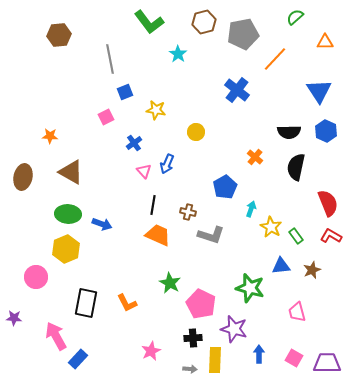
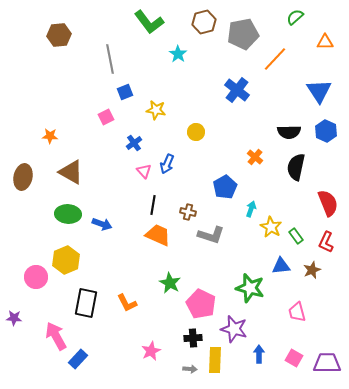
red L-shape at (331, 236): moved 5 px left, 6 px down; rotated 95 degrees counterclockwise
yellow hexagon at (66, 249): moved 11 px down
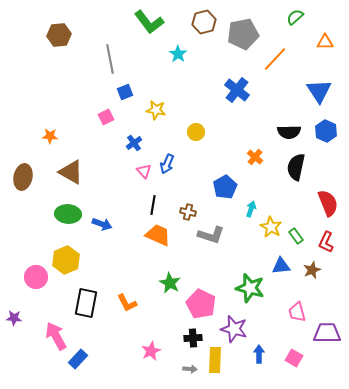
purple trapezoid at (327, 363): moved 30 px up
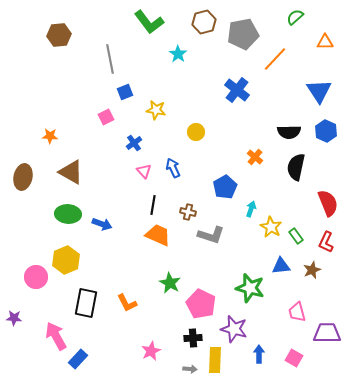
blue arrow at (167, 164): moved 6 px right, 4 px down; rotated 132 degrees clockwise
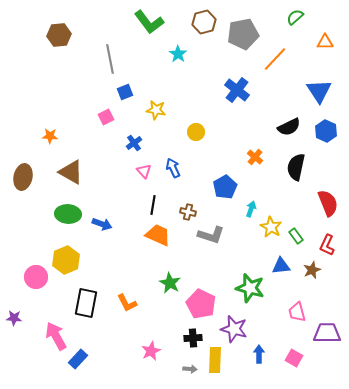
black semicircle at (289, 132): moved 5 px up; rotated 25 degrees counterclockwise
red L-shape at (326, 242): moved 1 px right, 3 px down
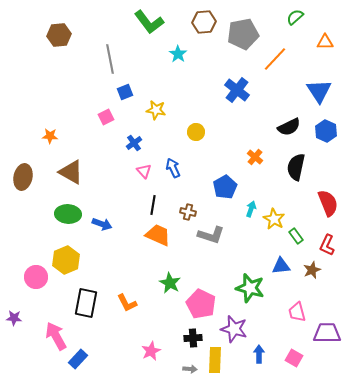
brown hexagon at (204, 22): rotated 10 degrees clockwise
yellow star at (271, 227): moved 3 px right, 8 px up
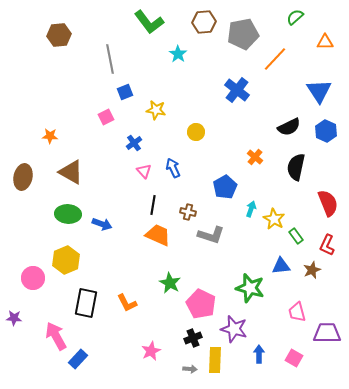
pink circle at (36, 277): moved 3 px left, 1 px down
black cross at (193, 338): rotated 18 degrees counterclockwise
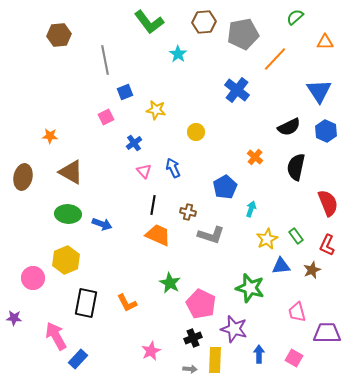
gray line at (110, 59): moved 5 px left, 1 px down
yellow star at (274, 219): moved 7 px left, 20 px down; rotated 15 degrees clockwise
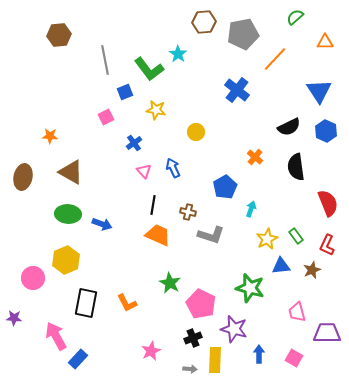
green L-shape at (149, 22): moved 47 px down
black semicircle at (296, 167): rotated 20 degrees counterclockwise
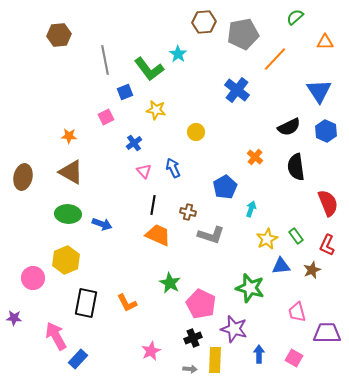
orange star at (50, 136): moved 19 px right
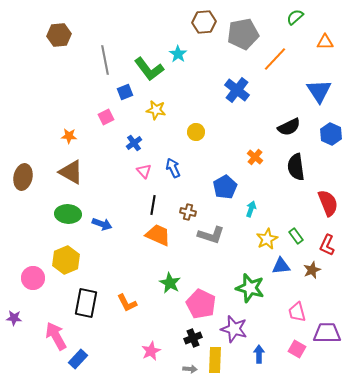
blue hexagon at (326, 131): moved 5 px right, 3 px down
pink square at (294, 358): moved 3 px right, 9 px up
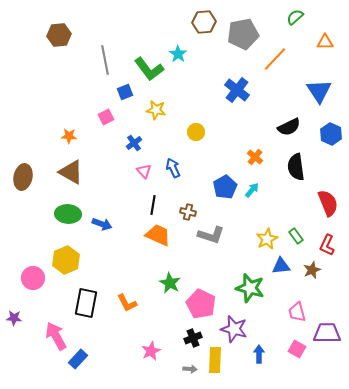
cyan arrow at (251, 209): moved 1 px right, 19 px up; rotated 21 degrees clockwise
